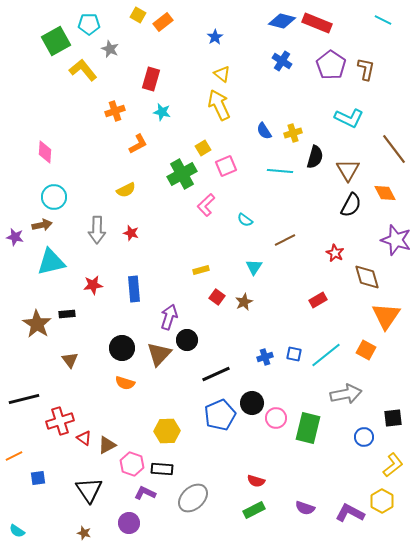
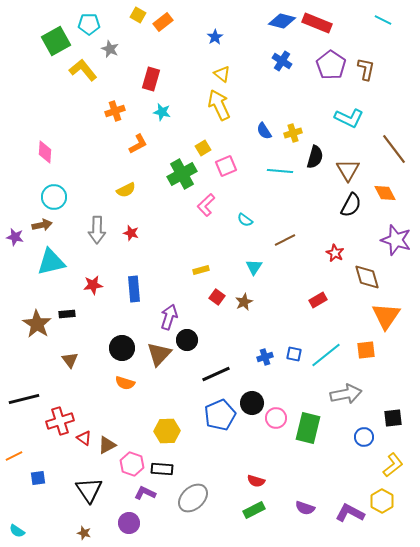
orange square at (366, 350): rotated 36 degrees counterclockwise
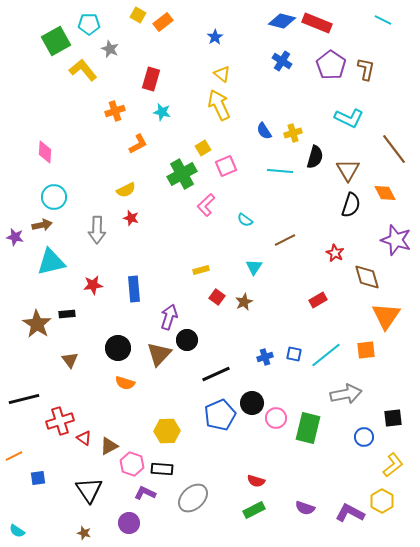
black semicircle at (351, 205): rotated 10 degrees counterclockwise
red star at (131, 233): moved 15 px up
black circle at (122, 348): moved 4 px left
brown triangle at (107, 445): moved 2 px right, 1 px down
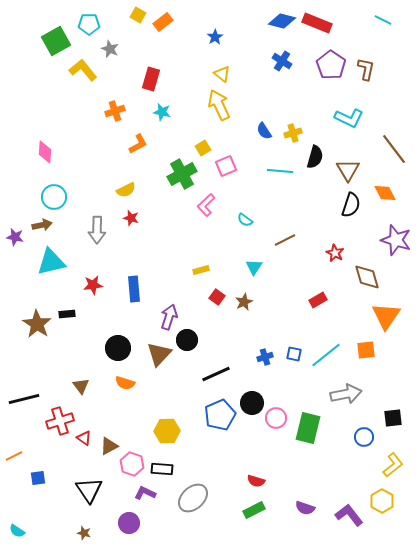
brown triangle at (70, 360): moved 11 px right, 26 px down
purple L-shape at (350, 513): moved 1 px left, 2 px down; rotated 24 degrees clockwise
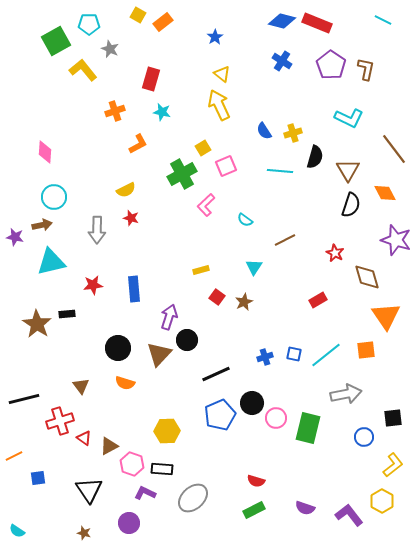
orange triangle at (386, 316): rotated 8 degrees counterclockwise
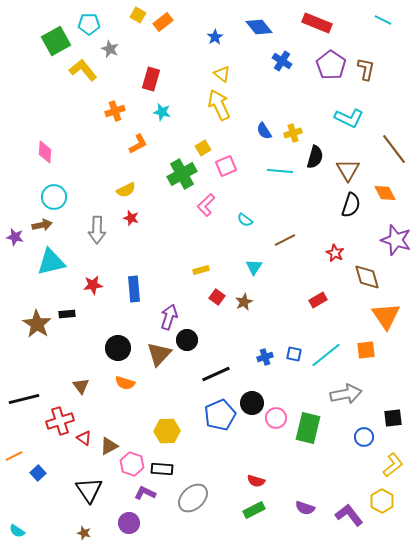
blue diamond at (282, 21): moved 23 px left, 6 px down; rotated 36 degrees clockwise
blue square at (38, 478): moved 5 px up; rotated 35 degrees counterclockwise
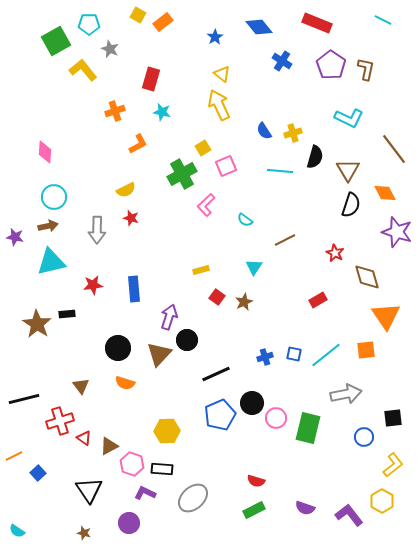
brown arrow at (42, 225): moved 6 px right, 1 px down
purple star at (396, 240): moved 1 px right, 8 px up
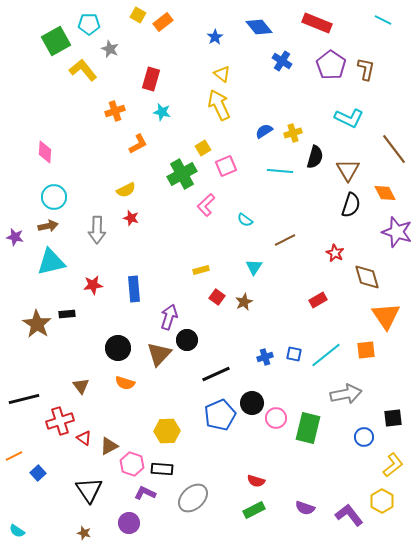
blue semicircle at (264, 131): rotated 90 degrees clockwise
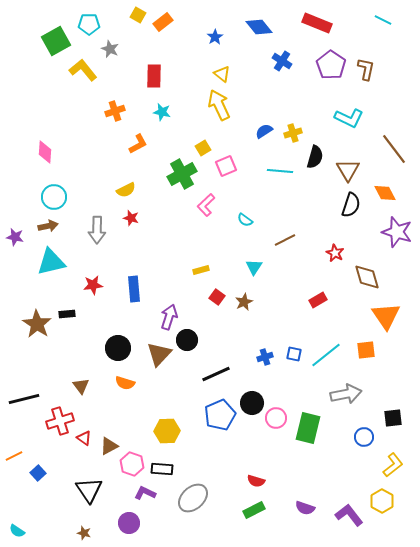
red rectangle at (151, 79): moved 3 px right, 3 px up; rotated 15 degrees counterclockwise
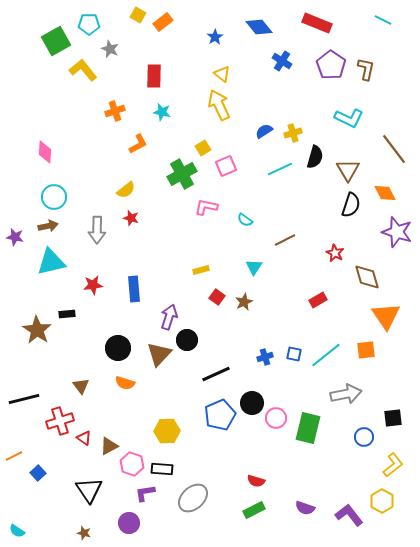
cyan line at (280, 171): moved 2 px up; rotated 30 degrees counterclockwise
yellow semicircle at (126, 190): rotated 12 degrees counterclockwise
pink L-shape at (206, 205): moved 2 px down; rotated 55 degrees clockwise
brown star at (37, 324): moved 6 px down
purple L-shape at (145, 493): rotated 35 degrees counterclockwise
